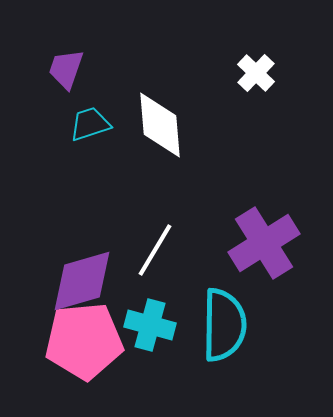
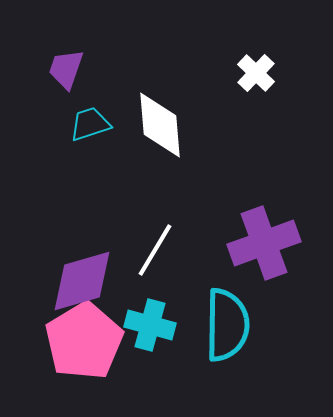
purple cross: rotated 12 degrees clockwise
cyan semicircle: moved 3 px right
pink pentagon: rotated 26 degrees counterclockwise
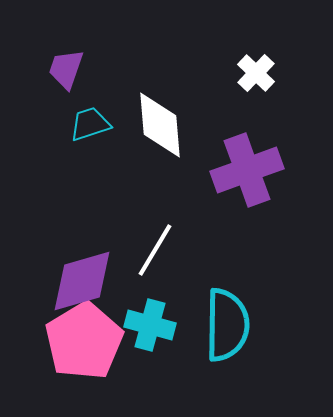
purple cross: moved 17 px left, 73 px up
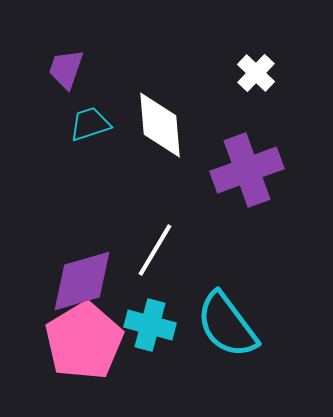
cyan semicircle: rotated 142 degrees clockwise
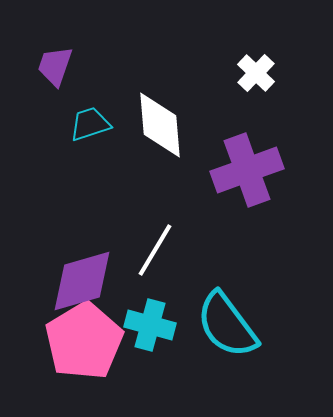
purple trapezoid: moved 11 px left, 3 px up
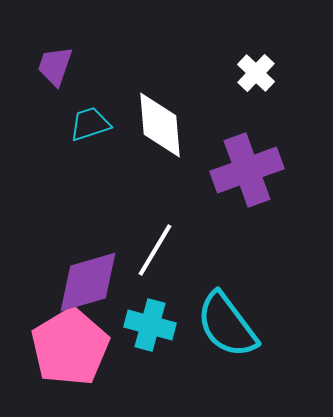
purple diamond: moved 6 px right, 1 px down
pink pentagon: moved 14 px left, 6 px down
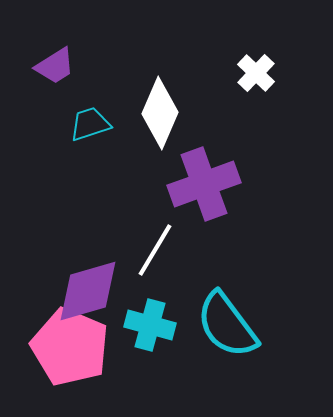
purple trapezoid: rotated 141 degrees counterclockwise
white diamond: moved 12 px up; rotated 28 degrees clockwise
purple cross: moved 43 px left, 14 px down
purple diamond: moved 9 px down
pink pentagon: rotated 18 degrees counterclockwise
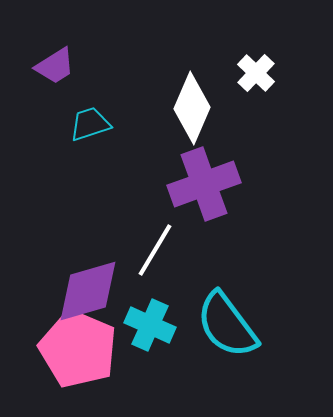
white diamond: moved 32 px right, 5 px up
cyan cross: rotated 9 degrees clockwise
pink pentagon: moved 8 px right, 2 px down
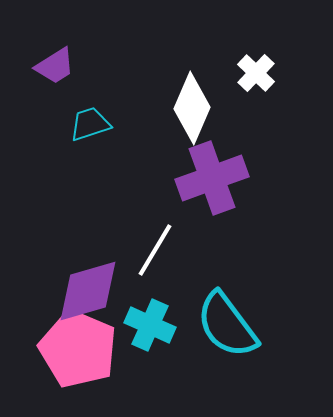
purple cross: moved 8 px right, 6 px up
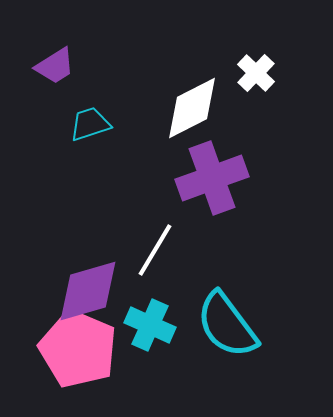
white diamond: rotated 40 degrees clockwise
